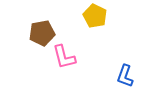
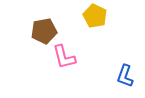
brown pentagon: moved 2 px right, 2 px up
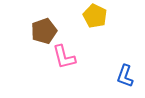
brown pentagon: rotated 10 degrees counterclockwise
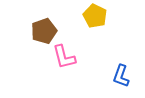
blue L-shape: moved 4 px left
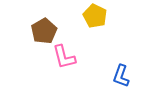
brown pentagon: rotated 10 degrees counterclockwise
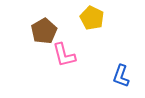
yellow pentagon: moved 3 px left, 2 px down
pink L-shape: moved 2 px up
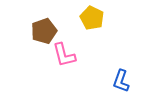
brown pentagon: rotated 10 degrees clockwise
blue L-shape: moved 5 px down
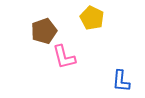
pink L-shape: moved 2 px down
blue L-shape: rotated 15 degrees counterclockwise
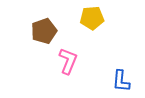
yellow pentagon: rotated 30 degrees counterclockwise
pink L-shape: moved 4 px right, 4 px down; rotated 144 degrees counterclockwise
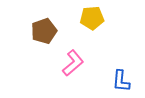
pink L-shape: moved 5 px right, 2 px down; rotated 28 degrees clockwise
